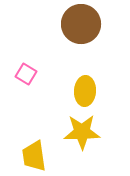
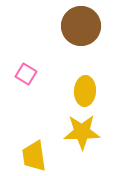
brown circle: moved 2 px down
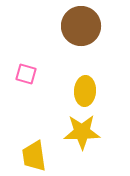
pink square: rotated 15 degrees counterclockwise
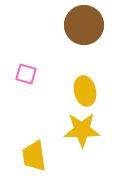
brown circle: moved 3 px right, 1 px up
yellow ellipse: rotated 16 degrees counterclockwise
yellow star: moved 2 px up
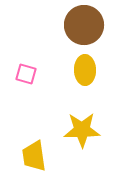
yellow ellipse: moved 21 px up; rotated 12 degrees clockwise
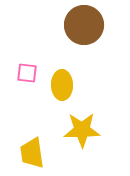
yellow ellipse: moved 23 px left, 15 px down
pink square: moved 1 px right, 1 px up; rotated 10 degrees counterclockwise
yellow trapezoid: moved 2 px left, 3 px up
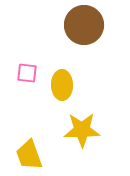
yellow trapezoid: moved 3 px left, 2 px down; rotated 12 degrees counterclockwise
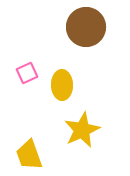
brown circle: moved 2 px right, 2 px down
pink square: rotated 30 degrees counterclockwise
yellow star: rotated 24 degrees counterclockwise
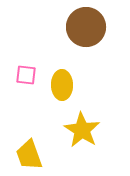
pink square: moved 1 px left, 2 px down; rotated 30 degrees clockwise
yellow star: rotated 15 degrees counterclockwise
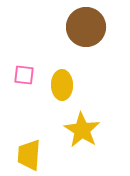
pink square: moved 2 px left
yellow trapezoid: rotated 24 degrees clockwise
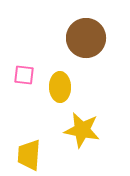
brown circle: moved 11 px down
yellow ellipse: moved 2 px left, 2 px down
yellow star: rotated 21 degrees counterclockwise
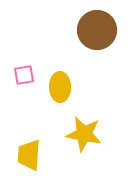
brown circle: moved 11 px right, 8 px up
pink square: rotated 15 degrees counterclockwise
yellow star: moved 2 px right, 4 px down
